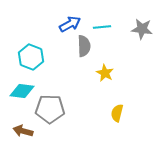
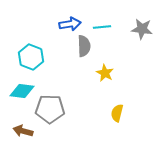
blue arrow: rotated 20 degrees clockwise
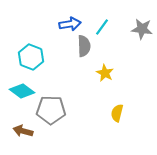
cyan line: rotated 48 degrees counterclockwise
cyan diamond: rotated 30 degrees clockwise
gray pentagon: moved 1 px right, 1 px down
